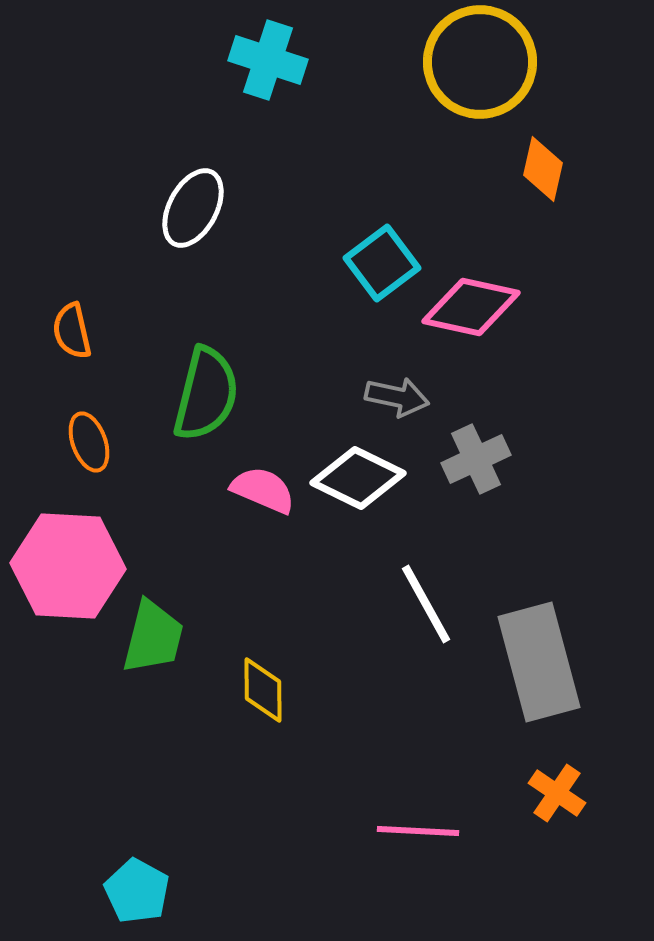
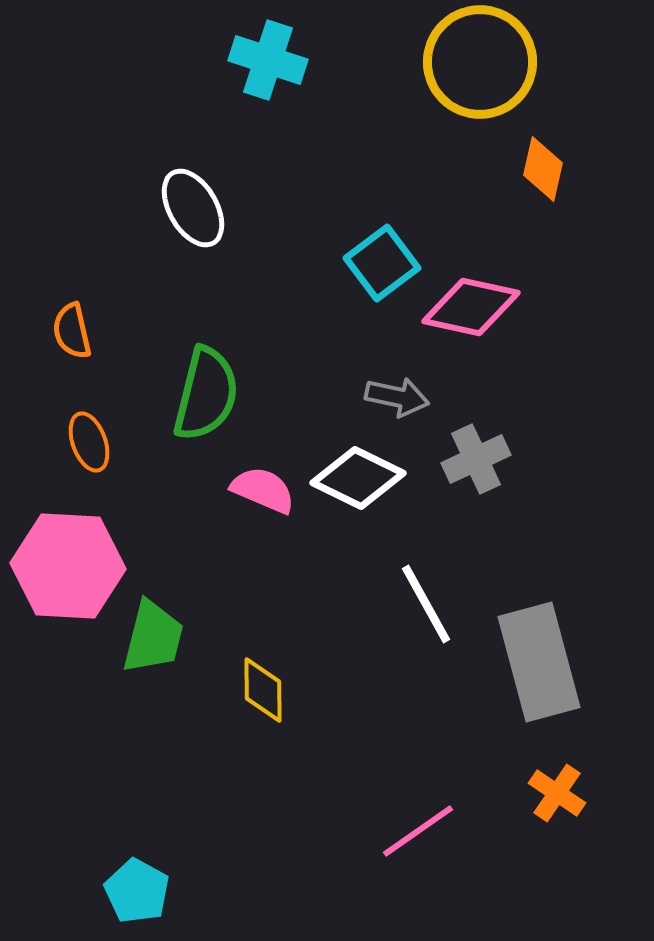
white ellipse: rotated 58 degrees counterclockwise
pink line: rotated 38 degrees counterclockwise
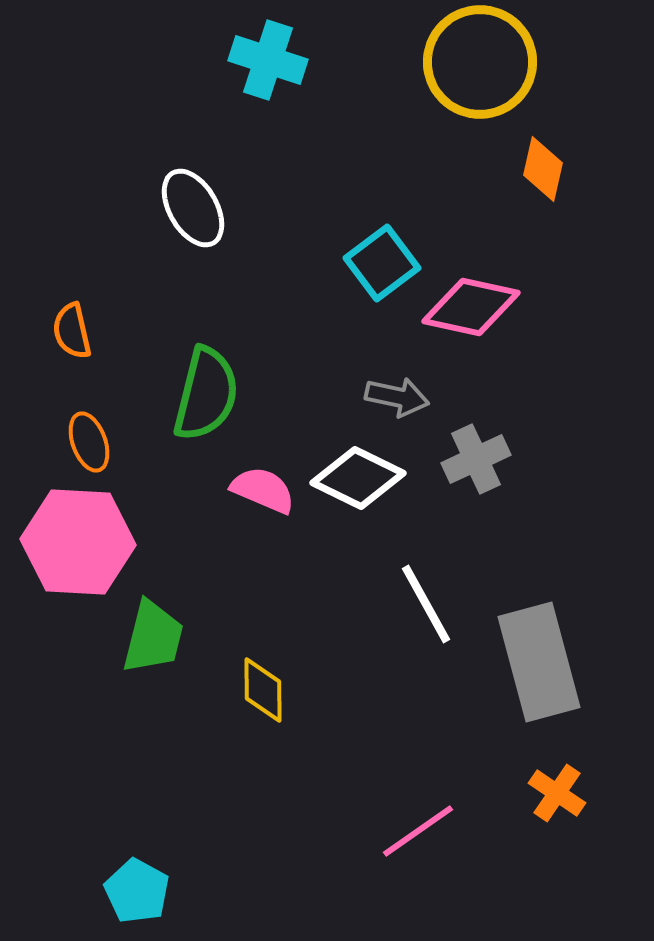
pink hexagon: moved 10 px right, 24 px up
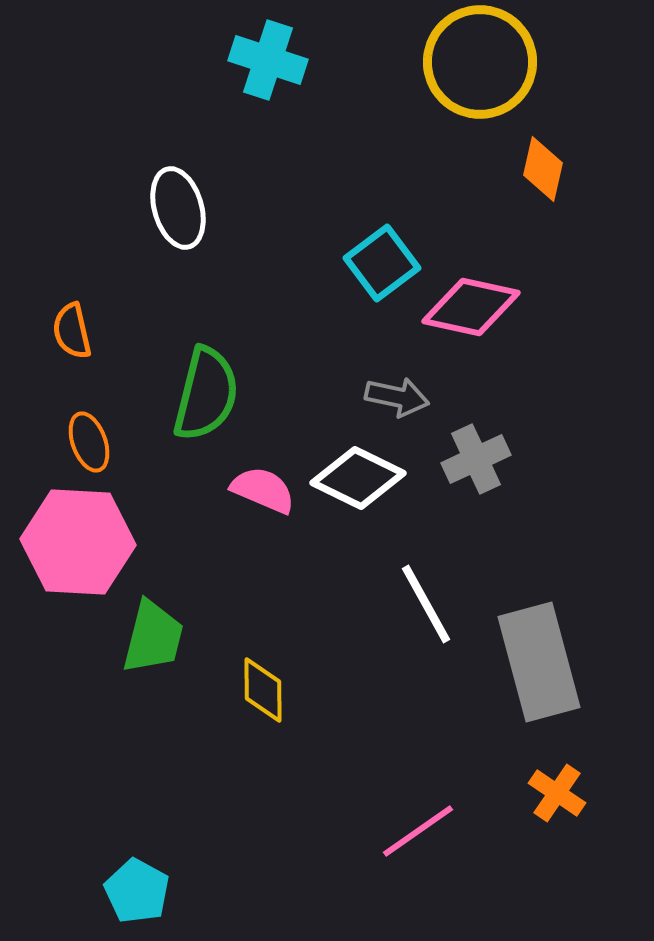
white ellipse: moved 15 px left; rotated 14 degrees clockwise
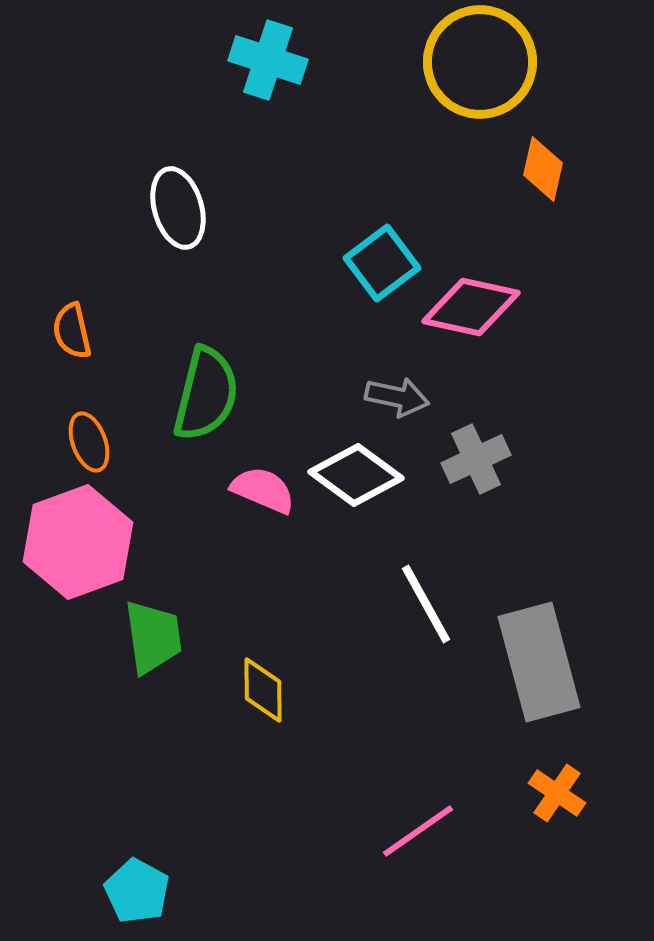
white diamond: moved 2 px left, 3 px up; rotated 10 degrees clockwise
pink hexagon: rotated 23 degrees counterclockwise
green trapezoid: rotated 22 degrees counterclockwise
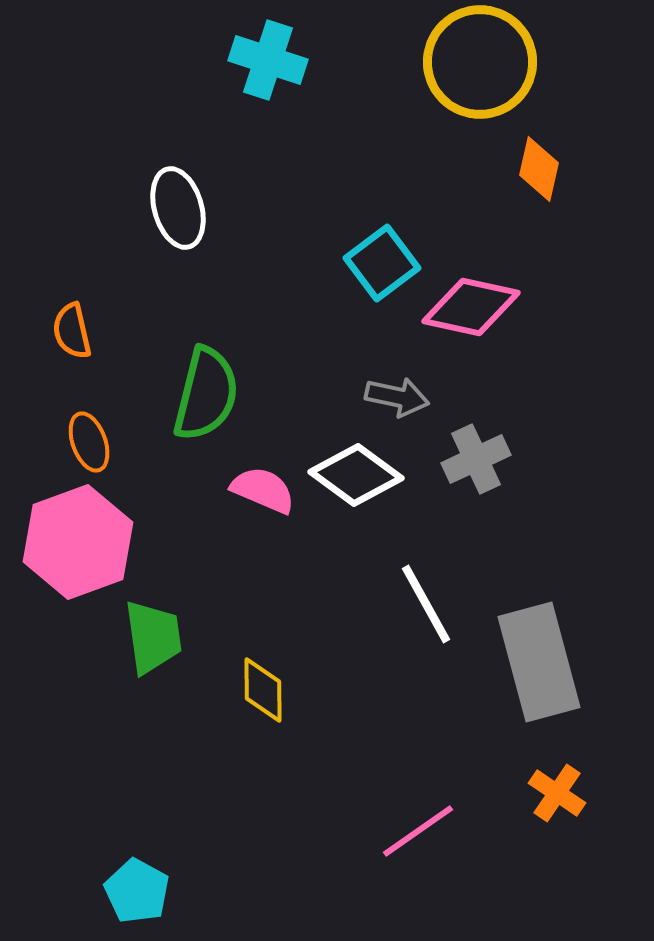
orange diamond: moved 4 px left
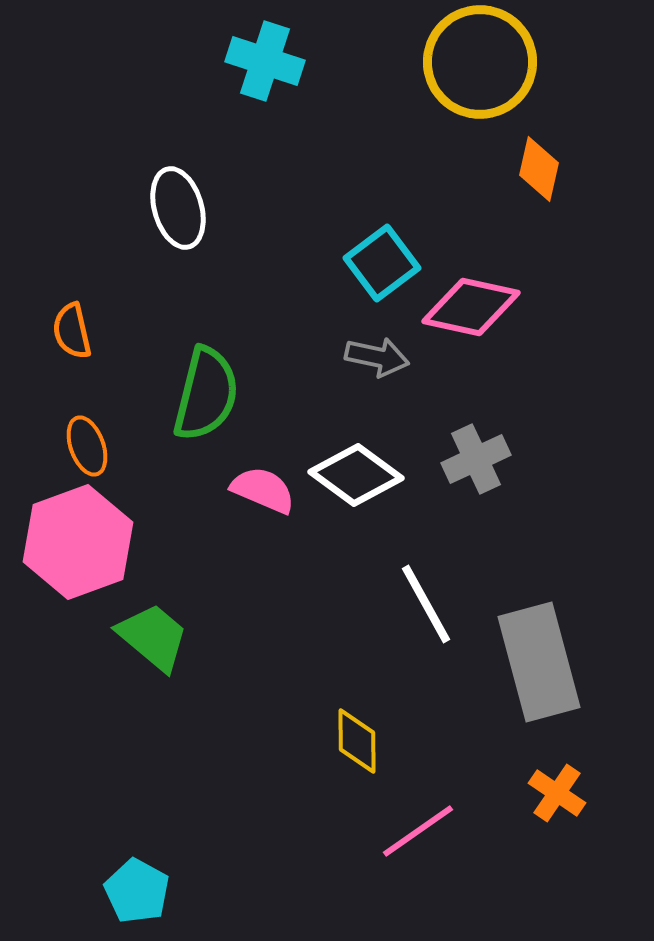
cyan cross: moved 3 px left, 1 px down
gray arrow: moved 20 px left, 40 px up
orange ellipse: moved 2 px left, 4 px down
green trapezoid: rotated 42 degrees counterclockwise
yellow diamond: moved 94 px right, 51 px down
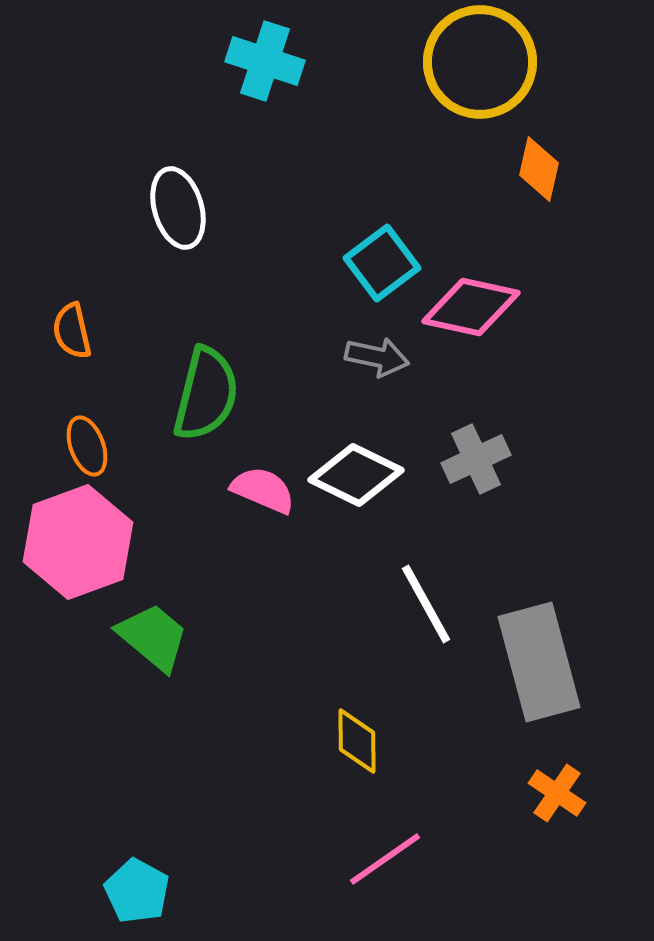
white diamond: rotated 10 degrees counterclockwise
pink line: moved 33 px left, 28 px down
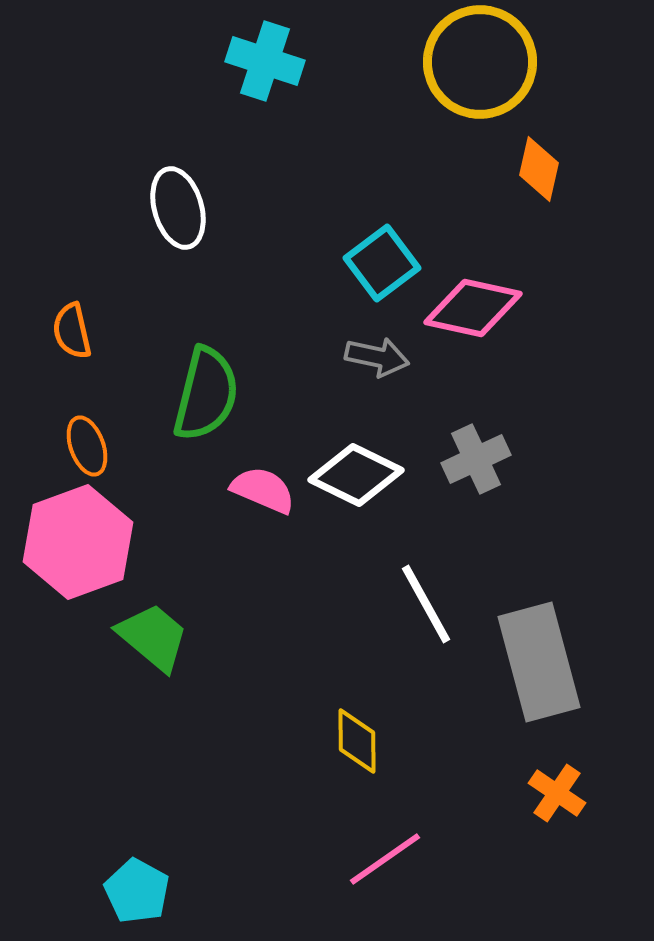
pink diamond: moved 2 px right, 1 px down
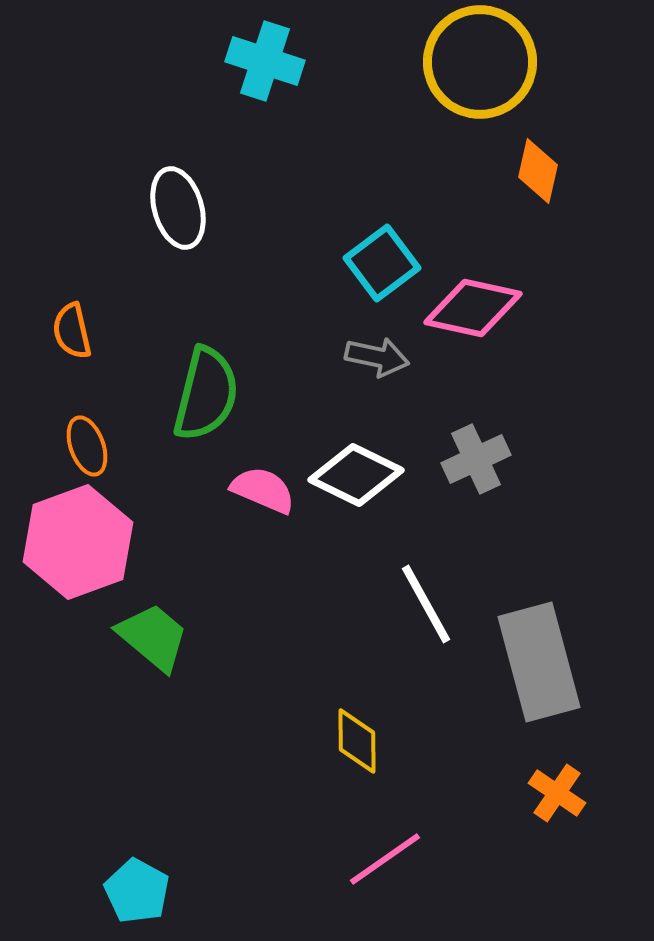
orange diamond: moved 1 px left, 2 px down
